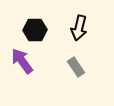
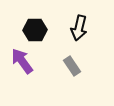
gray rectangle: moved 4 px left, 1 px up
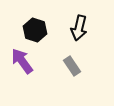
black hexagon: rotated 20 degrees clockwise
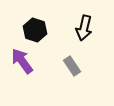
black arrow: moved 5 px right
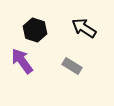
black arrow: rotated 110 degrees clockwise
gray rectangle: rotated 24 degrees counterclockwise
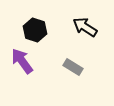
black arrow: moved 1 px right, 1 px up
gray rectangle: moved 1 px right, 1 px down
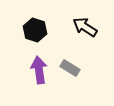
purple arrow: moved 17 px right, 9 px down; rotated 28 degrees clockwise
gray rectangle: moved 3 px left, 1 px down
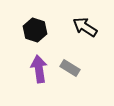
purple arrow: moved 1 px up
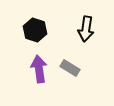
black arrow: moved 1 px right, 2 px down; rotated 115 degrees counterclockwise
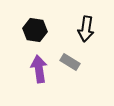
black hexagon: rotated 10 degrees counterclockwise
gray rectangle: moved 6 px up
